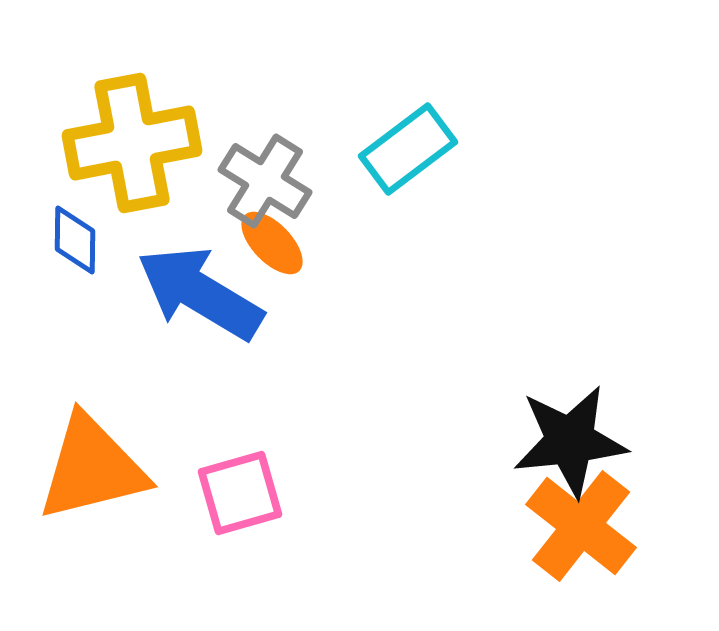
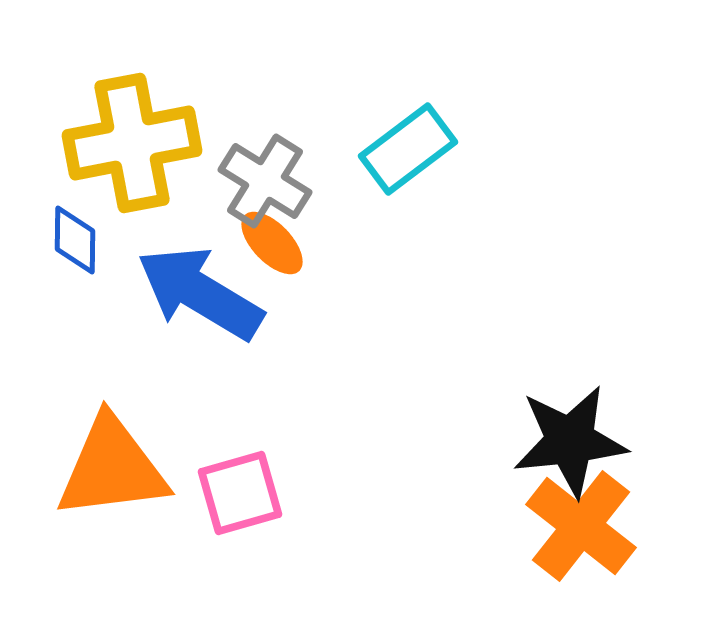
orange triangle: moved 20 px right; rotated 7 degrees clockwise
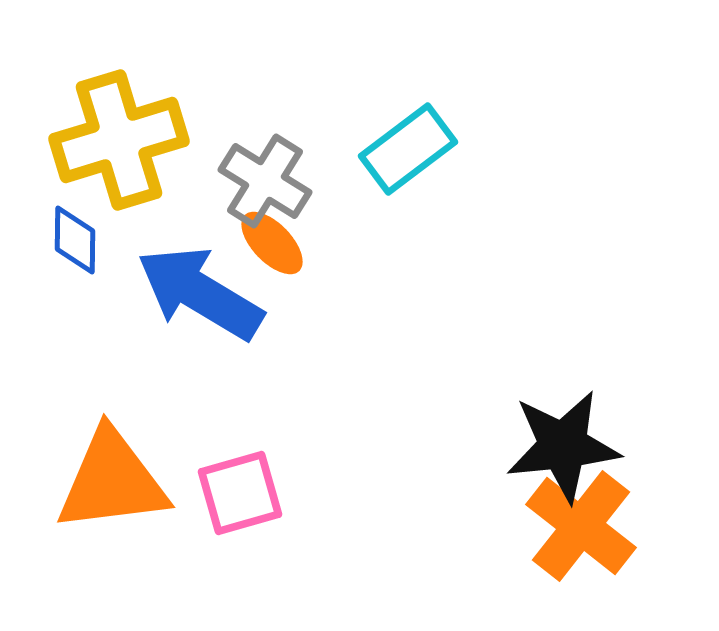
yellow cross: moved 13 px left, 3 px up; rotated 6 degrees counterclockwise
black star: moved 7 px left, 5 px down
orange triangle: moved 13 px down
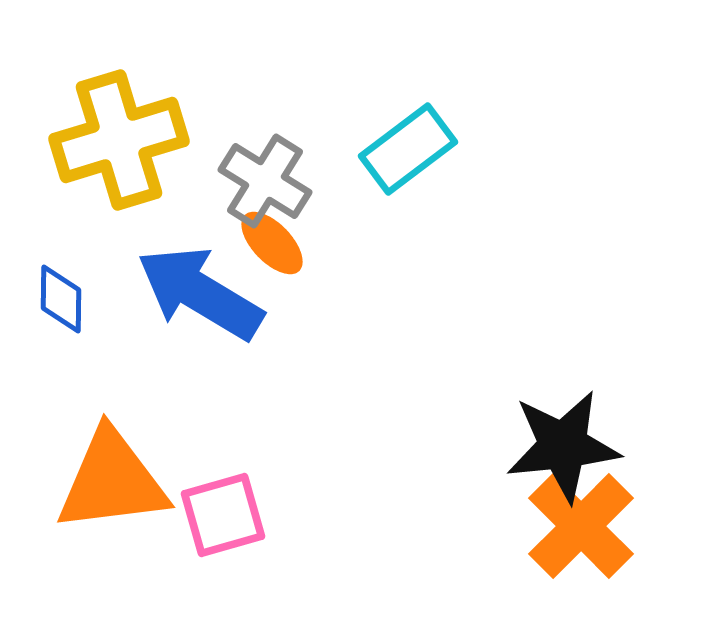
blue diamond: moved 14 px left, 59 px down
pink square: moved 17 px left, 22 px down
orange cross: rotated 7 degrees clockwise
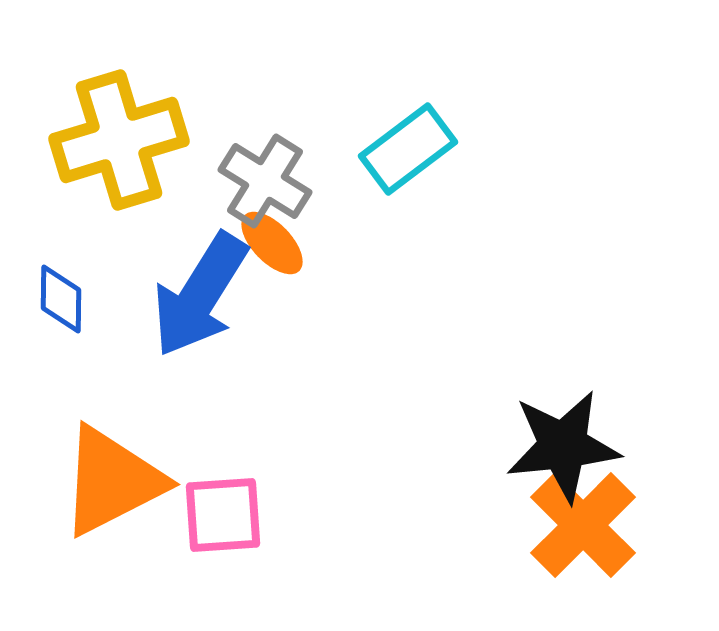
blue arrow: moved 2 px down; rotated 89 degrees counterclockwise
orange triangle: rotated 20 degrees counterclockwise
pink square: rotated 12 degrees clockwise
orange cross: moved 2 px right, 1 px up
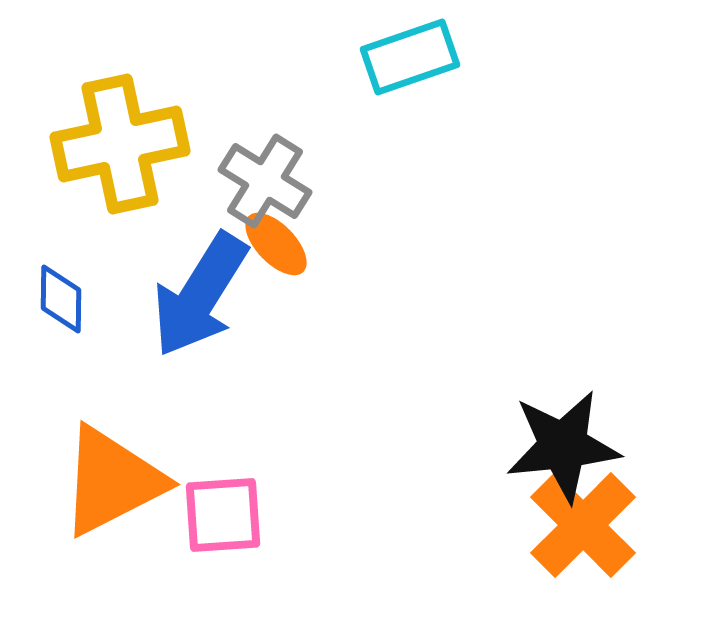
yellow cross: moved 1 px right, 4 px down; rotated 5 degrees clockwise
cyan rectangle: moved 2 px right, 92 px up; rotated 18 degrees clockwise
orange ellipse: moved 4 px right, 1 px down
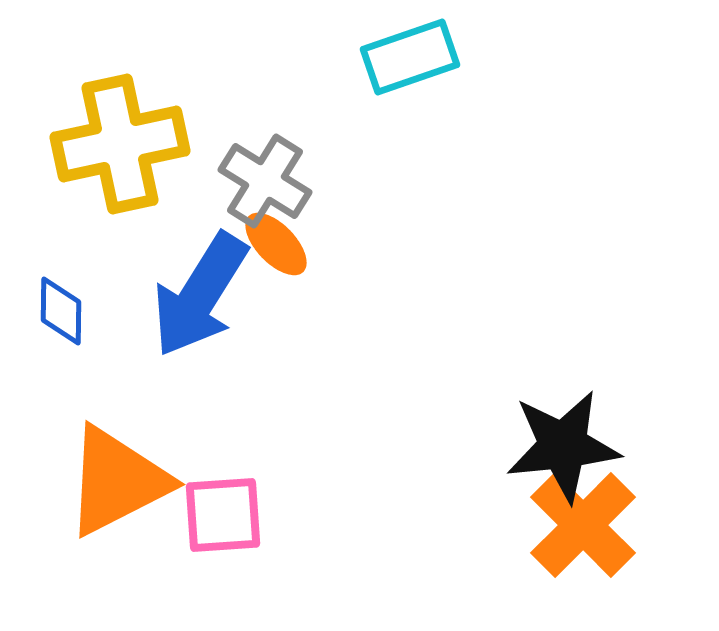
blue diamond: moved 12 px down
orange triangle: moved 5 px right
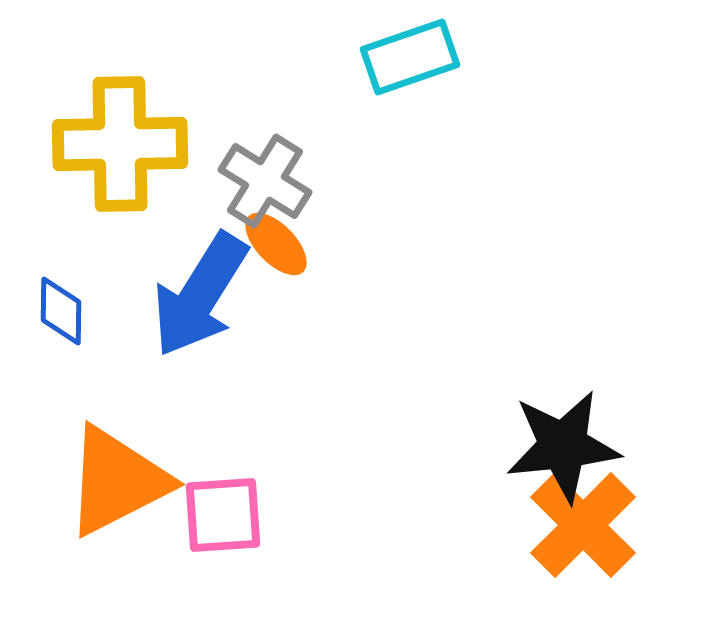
yellow cross: rotated 11 degrees clockwise
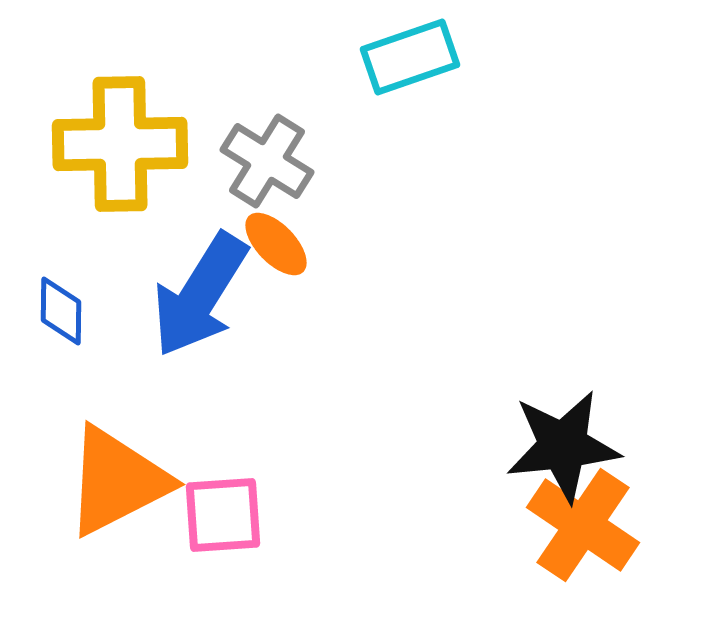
gray cross: moved 2 px right, 20 px up
orange cross: rotated 11 degrees counterclockwise
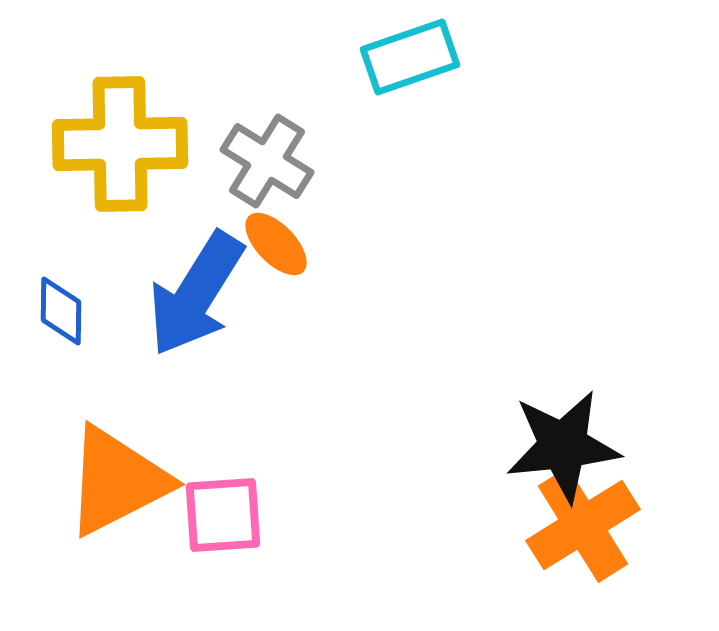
blue arrow: moved 4 px left, 1 px up
orange cross: rotated 24 degrees clockwise
